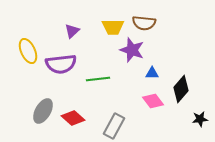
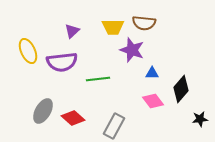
purple semicircle: moved 1 px right, 2 px up
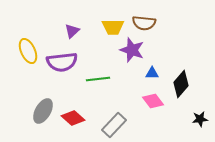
black diamond: moved 5 px up
gray rectangle: moved 1 px up; rotated 15 degrees clockwise
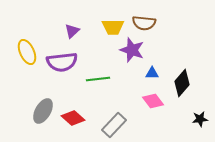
yellow ellipse: moved 1 px left, 1 px down
black diamond: moved 1 px right, 1 px up
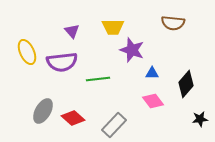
brown semicircle: moved 29 px right
purple triangle: rotated 28 degrees counterclockwise
black diamond: moved 4 px right, 1 px down
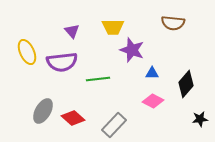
pink diamond: rotated 25 degrees counterclockwise
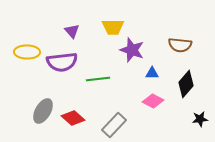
brown semicircle: moved 7 px right, 22 px down
yellow ellipse: rotated 65 degrees counterclockwise
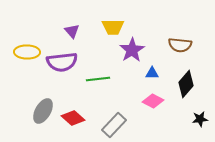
purple star: rotated 20 degrees clockwise
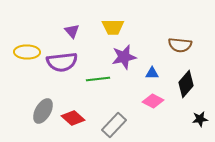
purple star: moved 8 px left, 7 px down; rotated 20 degrees clockwise
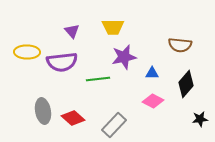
gray ellipse: rotated 40 degrees counterclockwise
